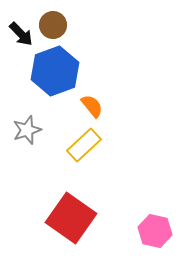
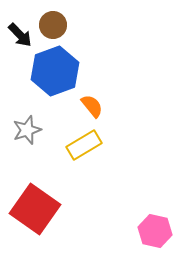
black arrow: moved 1 px left, 1 px down
yellow rectangle: rotated 12 degrees clockwise
red square: moved 36 px left, 9 px up
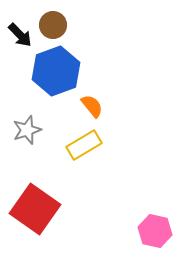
blue hexagon: moved 1 px right
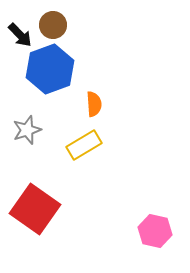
blue hexagon: moved 6 px left, 2 px up
orange semicircle: moved 2 px right, 2 px up; rotated 35 degrees clockwise
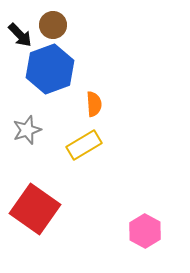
pink hexagon: moved 10 px left; rotated 16 degrees clockwise
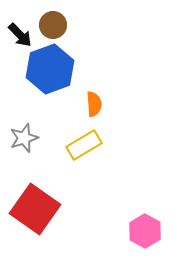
gray star: moved 3 px left, 8 px down
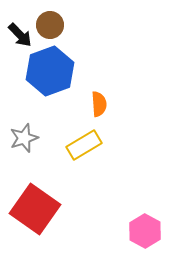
brown circle: moved 3 px left
blue hexagon: moved 2 px down
orange semicircle: moved 5 px right
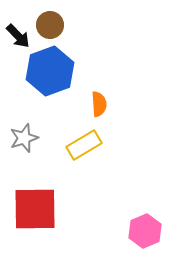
black arrow: moved 2 px left, 1 px down
red square: rotated 36 degrees counterclockwise
pink hexagon: rotated 8 degrees clockwise
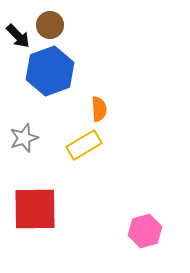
orange semicircle: moved 5 px down
pink hexagon: rotated 8 degrees clockwise
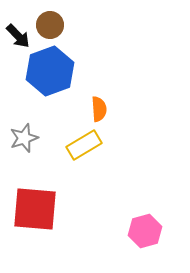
red square: rotated 6 degrees clockwise
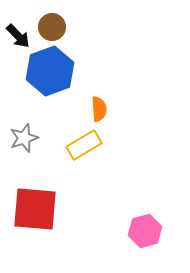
brown circle: moved 2 px right, 2 px down
